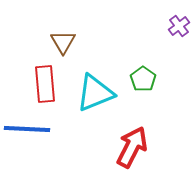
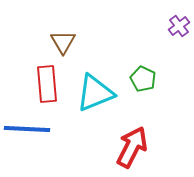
green pentagon: rotated 10 degrees counterclockwise
red rectangle: moved 2 px right
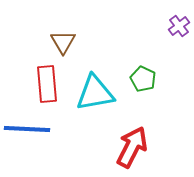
cyan triangle: rotated 12 degrees clockwise
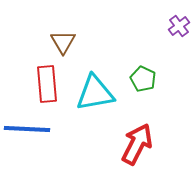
red arrow: moved 5 px right, 3 px up
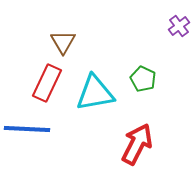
red rectangle: moved 1 px up; rotated 30 degrees clockwise
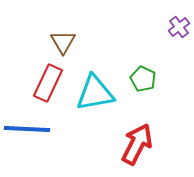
purple cross: moved 1 px down
red rectangle: moved 1 px right
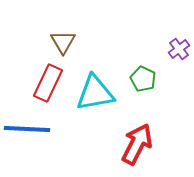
purple cross: moved 22 px down
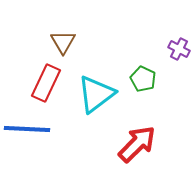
purple cross: rotated 25 degrees counterclockwise
red rectangle: moved 2 px left
cyan triangle: moved 1 px right, 1 px down; rotated 27 degrees counterclockwise
red arrow: rotated 18 degrees clockwise
